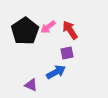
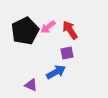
black pentagon: rotated 8 degrees clockwise
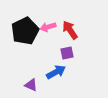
pink arrow: rotated 21 degrees clockwise
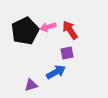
purple triangle: rotated 40 degrees counterclockwise
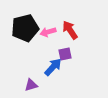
pink arrow: moved 5 px down
black pentagon: moved 3 px up; rotated 12 degrees clockwise
purple square: moved 2 px left, 1 px down
blue arrow: moved 3 px left, 5 px up; rotated 18 degrees counterclockwise
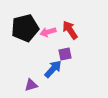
blue arrow: moved 2 px down
